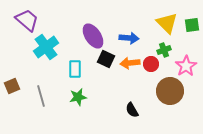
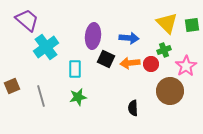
purple ellipse: rotated 40 degrees clockwise
black semicircle: moved 1 px right, 2 px up; rotated 28 degrees clockwise
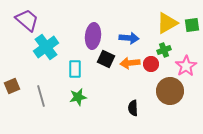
yellow triangle: rotated 45 degrees clockwise
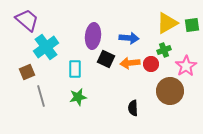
brown square: moved 15 px right, 14 px up
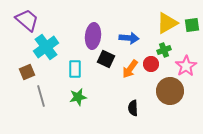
orange arrow: moved 6 px down; rotated 48 degrees counterclockwise
